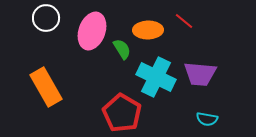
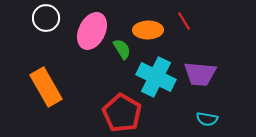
red line: rotated 18 degrees clockwise
pink ellipse: rotated 6 degrees clockwise
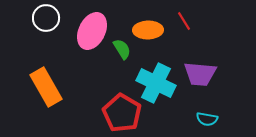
cyan cross: moved 6 px down
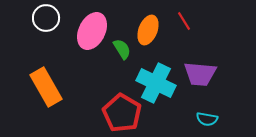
orange ellipse: rotated 68 degrees counterclockwise
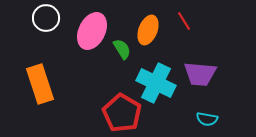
orange rectangle: moved 6 px left, 3 px up; rotated 12 degrees clockwise
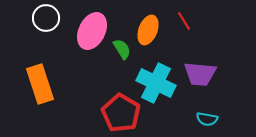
red pentagon: moved 1 px left
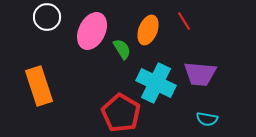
white circle: moved 1 px right, 1 px up
orange rectangle: moved 1 px left, 2 px down
